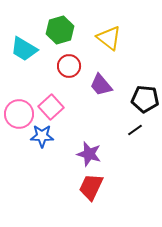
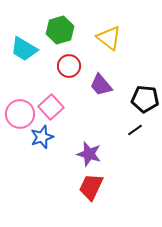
pink circle: moved 1 px right
blue star: moved 1 px down; rotated 20 degrees counterclockwise
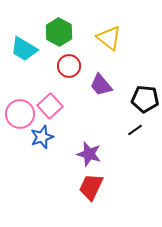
green hexagon: moved 1 px left, 2 px down; rotated 16 degrees counterclockwise
pink square: moved 1 px left, 1 px up
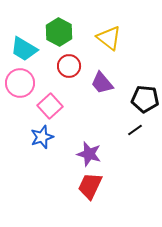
purple trapezoid: moved 1 px right, 2 px up
pink circle: moved 31 px up
red trapezoid: moved 1 px left, 1 px up
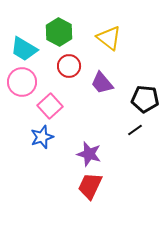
pink circle: moved 2 px right, 1 px up
